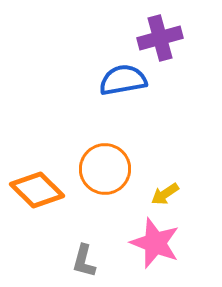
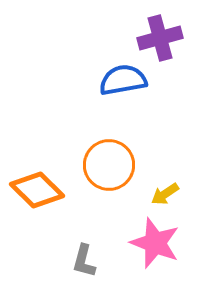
orange circle: moved 4 px right, 4 px up
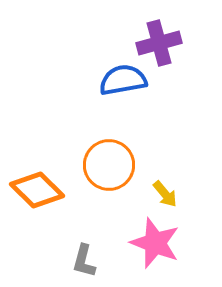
purple cross: moved 1 px left, 5 px down
yellow arrow: rotated 96 degrees counterclockwise
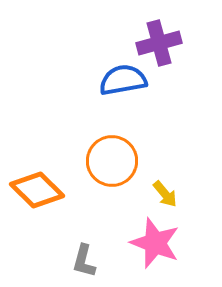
orange circle: moved 3 px right, 4 px up
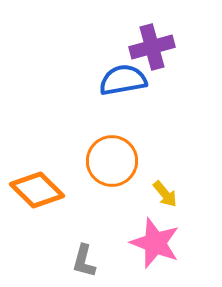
purple cross: moved 7 px left, 4 px down
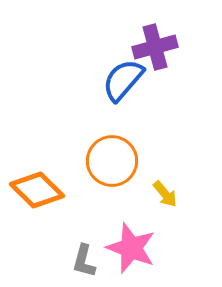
purple cross: moved 3 px right
blue semicircle: rotated 39 degrees counterclockwise
pink star: moved 24 px left, 5 px down
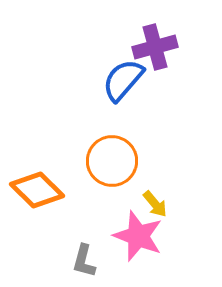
yellow arrow: moved 10 px left, 10 px down
pink star: moved 7 px right, 12 px up
